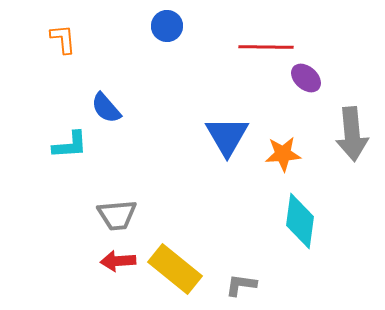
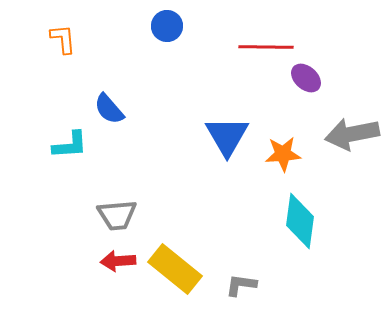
blue semicircle: moved 3 px right, 1 px down
gray arrow: rotated 84 degrees clockwise
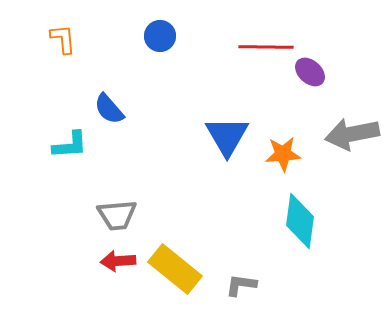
blue circle: moved 7 px left, 10 px down
purple ellipse: moved 4 px right, 6 px up
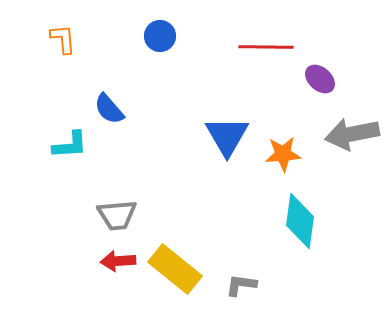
purple ellipse: moved 10 px right, 7 px down
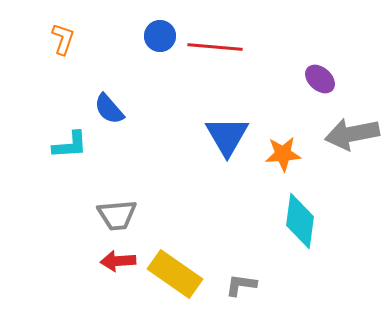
orange L-shape: rotated 24 degrees clockwise
red line: moved 51 px left; rotated 4 degrees clockwise
yellow rectangle: moved 5 px down; rotated 4 degrees counterclockwise
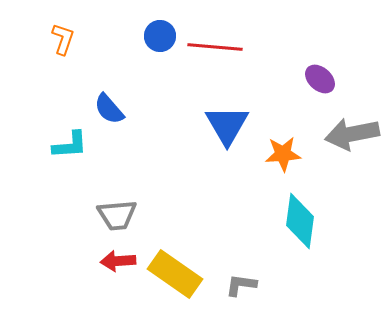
blue triangle: moved 11 px up
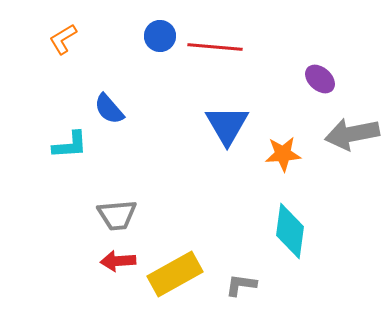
orange L-shape: rotated 140 degrees counterclockwise
cyan diamond: moved 10 px left, 10 px down
yellow rectangle: rotated 64 degrees counterclockwise
